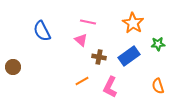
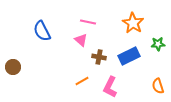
blue rectangle: rotated 10 degrees clockwise
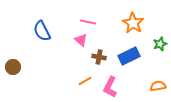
green star: moved 2 px right; rotated 16 degrees counterclockwise
orange line: moved 3 px right
orange semicircle: rotated 98 degrees clockwise
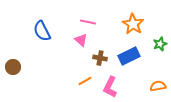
orange star: moved 1 px down
brown cross: moved 1 px right, 1 px down
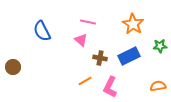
green star: moved 2 px down; rotated 16 degrees clockwise
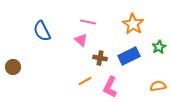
green star: moved 1 px left, 1 px down; rotated 24 degrees counterclockwise
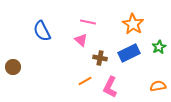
blue rectangle: moved 3 px up
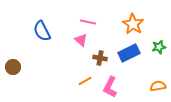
green star: rotated 16 degrees clockwise
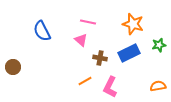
orange star: rotated 15 degrees counterclockwise
green star: moved 2 px up
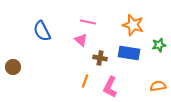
orange star: moved 1 px down
blue rectangle: rotated 35 degrees clockwise
orange line: rotated 40 degrees counterclockwise
